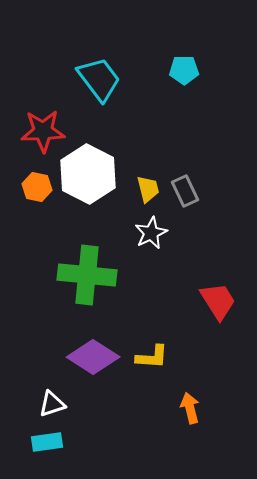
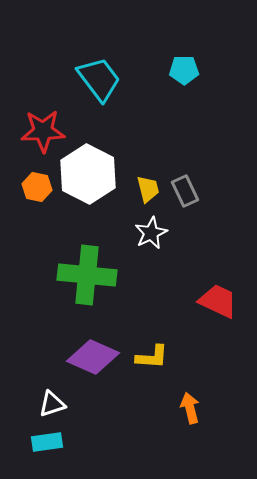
red trapezoid: rotated 33 degrees counterclockwise
purple diamond: rotated 9 degrees counterclockwise
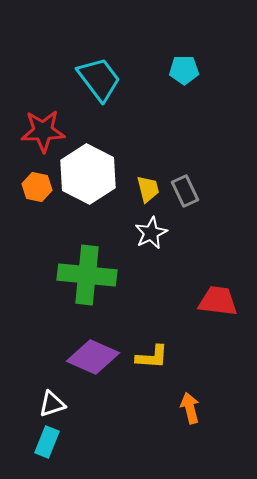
red trapezoid: rotated 18 degrees counterclockwise
cyan rectangle: rotated 60 degrees counterclockwise
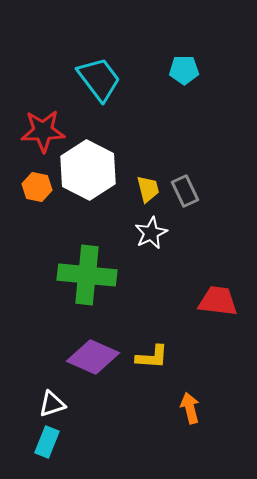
white hexagon: moved 4 px up
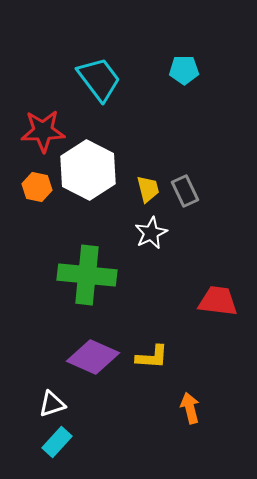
cyan rectangle: moved 10 px right; rotated 20 degrees clockwise
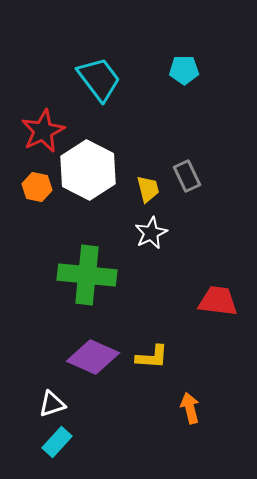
red star: rotated 24 degrees counterclockwise
gray rectangle: moved 2 px right, 15 px up
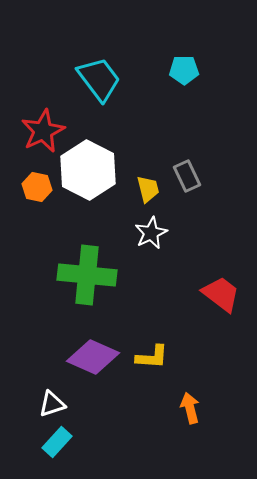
red trapezoid: moved 3 px right, 7 px up; rotated 30 degrees clockwise
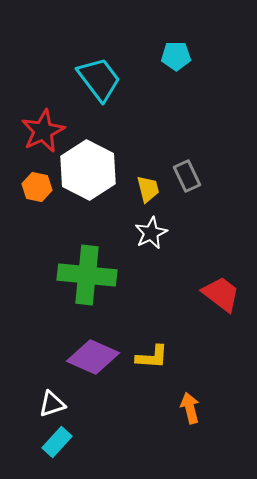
cyan pentagon: moved 8 px left, 14 px up
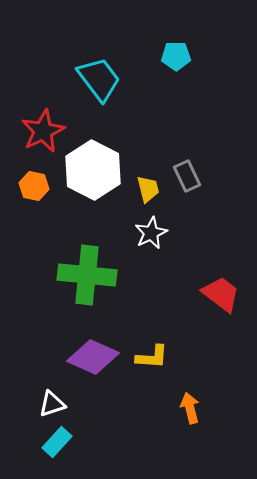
white hexagon: moved 5 px right
orange hexagon: moved 3 px left, 1 px up
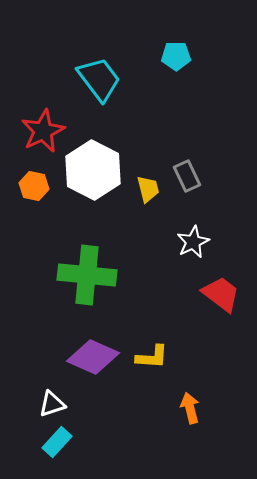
white star: moved 42 px right, 9 px down
